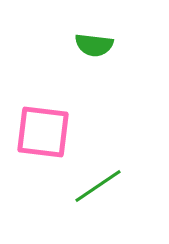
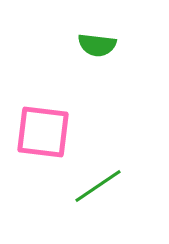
green semicircle: moved 3 px right
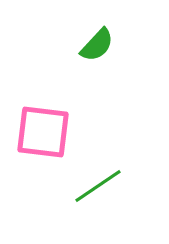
green semicircle: rotated 54 degrees counterclockwise
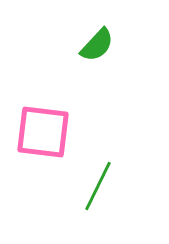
green line: rotated 30 degrees counterclockwise
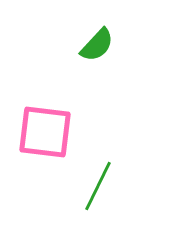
pink square: moved 2 px right
